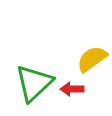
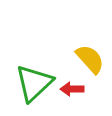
yellow semicircle: moved 2 px left; rotated 84 degrees clockwise
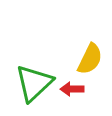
yellow semicircle: rotated 68 degrees clockwise
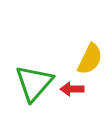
green triangle: rotated 6 degrees counterclockwise
